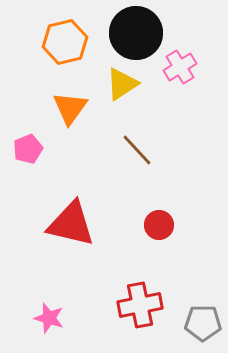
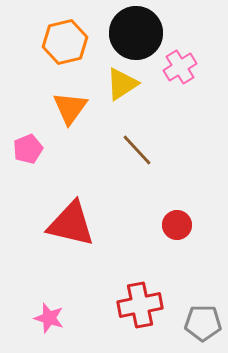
red circle: moved 18 px right
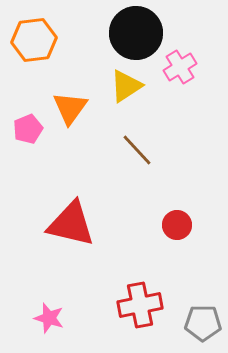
orange hexagon: moved 31 px left, 2 px up; rotated 6 degrees clockwise
yellow triangle: moved 4 px right, 2 px down
pink pentagon: moved 20 px up
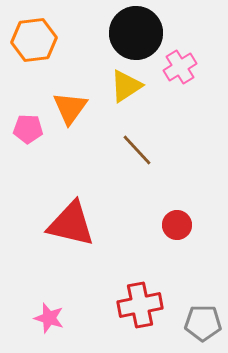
pink pentagon: rotated 24 degrees clockwise
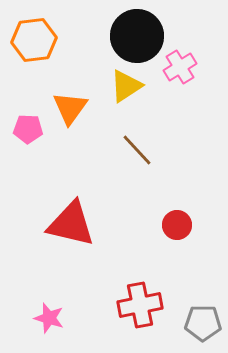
black circle: moved 1 px right, 3 px down
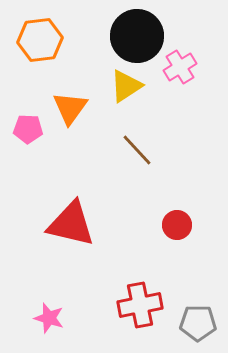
orange hexagon: moved 6 px right
gray pentagon: moved 5 px left
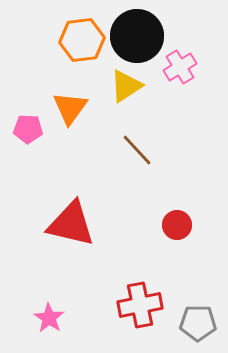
orange hexagon: moved 42 px right
pink star: rotated 16 degrees clockwise
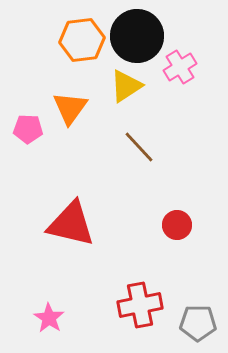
brown line: moved 2 px right, 3 px up
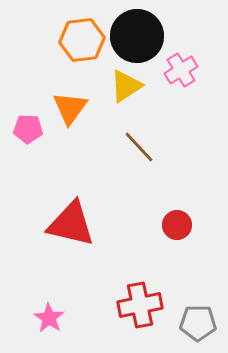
pink cross: moved 1 px right, 3 px down
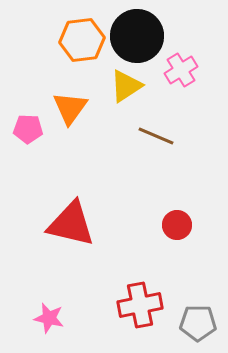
brown line: moved 17 px right, 11 px up; rotated 24 degrees counterclockwise
pink star: rotated 20 degrees counterclockwise
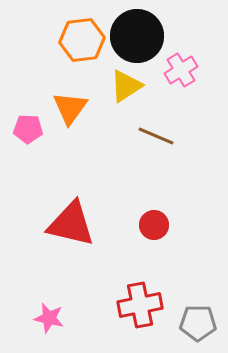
red circle: moved 23 px left
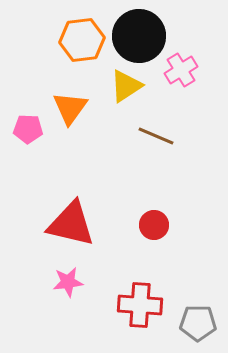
black circle: moved 2 px right
red cross: rotated 15 degrees clockwise
pink star: moved 19 px right, 36 px up; rotated 20 degrees counterclockwise
